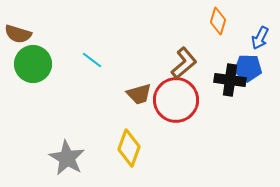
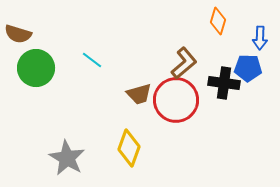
blue arrow: rotated 25 degrees counterclockwise
green circle: moved 3 px right, 4 px down
black cross: moved 6 px left, 3 px down
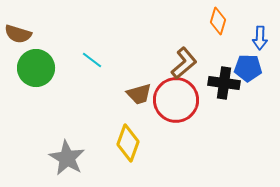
yellow diamond: moved 1 px left, 5 px up
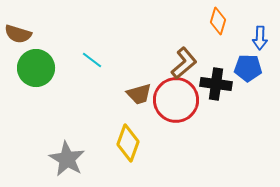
black cross: moved 8 px left, 1 px down
gray star: moved 1 px down
